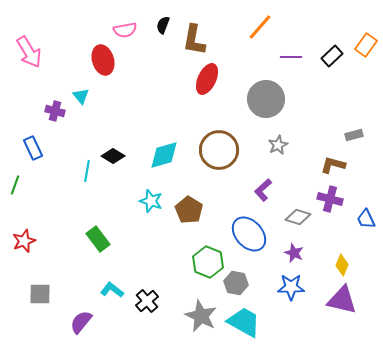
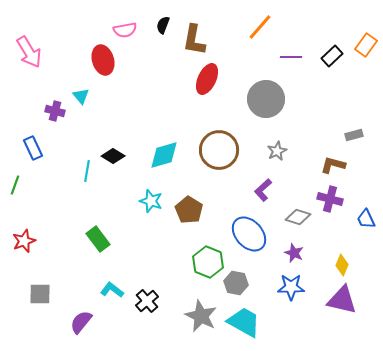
gray star at (278, 145): moved 1 px left, 6 px down
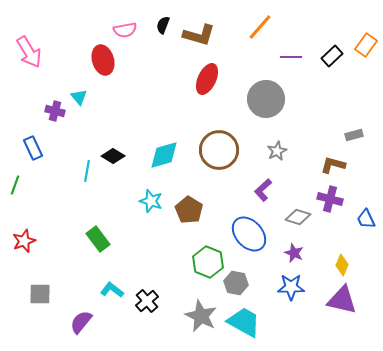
brown L-shape at (194, 40): moved 5 px right, 5 px up; rotated 84 degrees counterclockwise
cyan triangle at (81, 96): moved 2 px left, 1 px down
